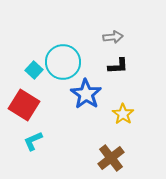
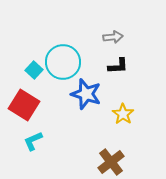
blue star: rotated 16 degrees counterclockwise
brown cross: moved 4 px down
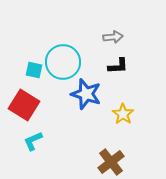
cyan square: rotated 30 degrees counterclockwise
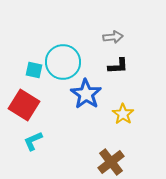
blue star: rotated 16 degrees clockwise
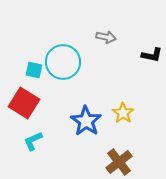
gray arrow: moved 7 px left; rotated 18 degrees clockwise
black L-shape: moved 34 px right, 11 px up; rotated 15 degrees clockwise
blue star: moved 27 px down
red square: moved 2 px up
yellow star: moved 1 px up
brown cross: moved 8 px right
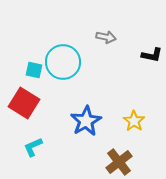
yellow star: moved 11 px right, 8 px down
blue star: rotated 8 degrees clockwise
cyan L-shape: moved 6 px down
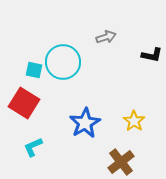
gray arrow: rotated 30 degrees counterclockwise
blue star: moved 1 px left, 2 px down
brown cross: moved 2 px right
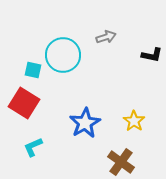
cyan circle: moved 7 px up
cyan square: moved 1 px left
brown cross: rotated 16 degrees counterclockwise
